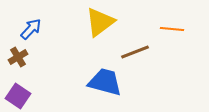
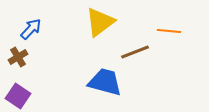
orange line: moved 3 px left, 2 px down
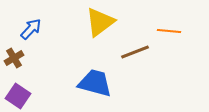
brown cross: moved 4 px left, 1 px down
blue trapezoid: moved 10 px left, 1 px down
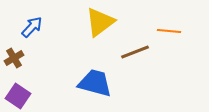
blue arrow: moved 1 px right, 2 px up
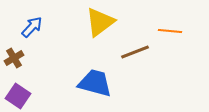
orange line: moved 1 px right
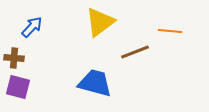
brown cross: rotated 36 degrees clockwise
purple square: moved 9 px up; rotated 20 degrees counterclockwise
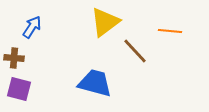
yellow triangle: moved 5 px right
blue arrow: rotated 10 degrees counterclockwise
brown line: moved 1 px up; rotated 68 degrees clockwise
purple square: moved 1 px right, 2 px down
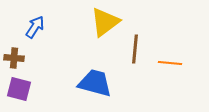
blue arrow: moved 3 px right
orange line: moved 32 px down
brown line: moved 2 px up; rotated 48 degrees clockwise
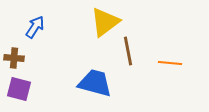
brown line: moved 7 px left, 2 px down; rotated 16 degrees counterclockwise
